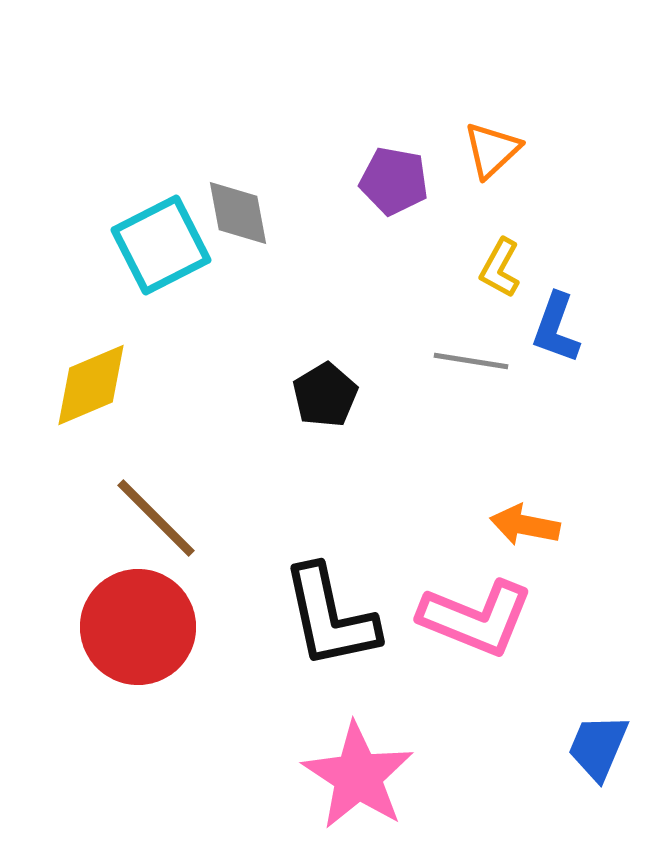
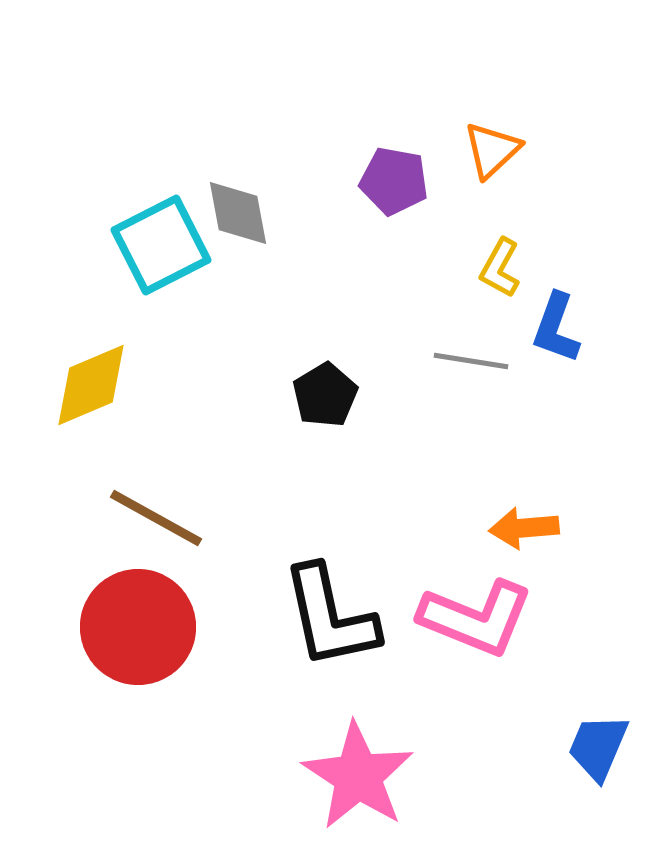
brown line: rotated 16 degrees counterclockwise
orange arrow: moved 1 px left, 3 px down; rotated 16 degrees counterclockwise
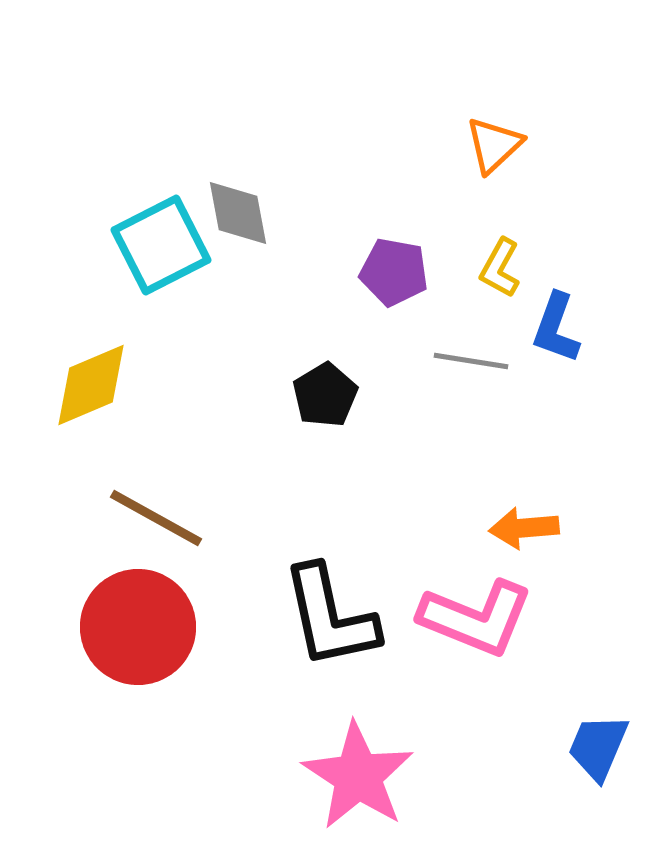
orange triangle: moved 2 px right, 5 px up
purple pentagon: moved 91 px down
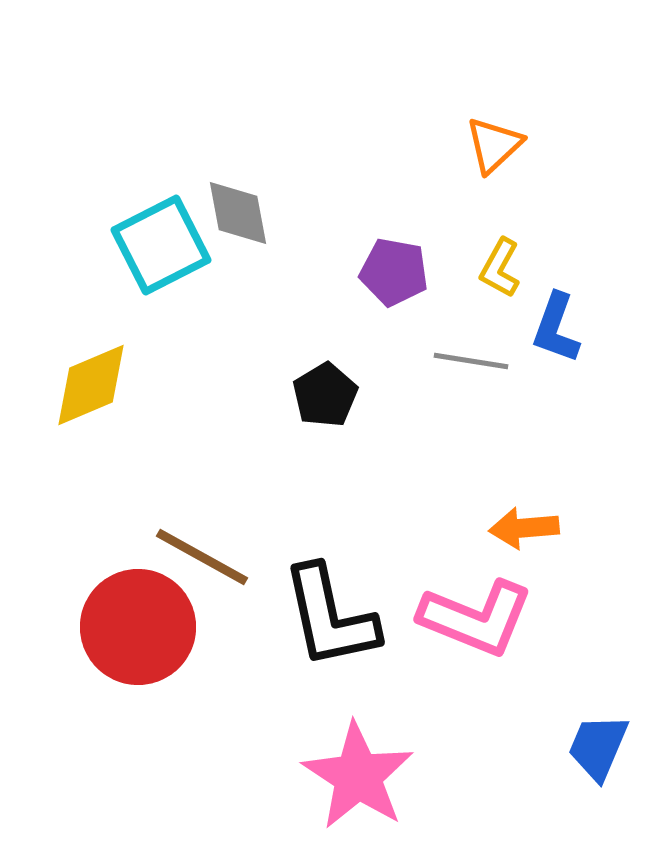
brown line: moved 46 px right, 39 px down
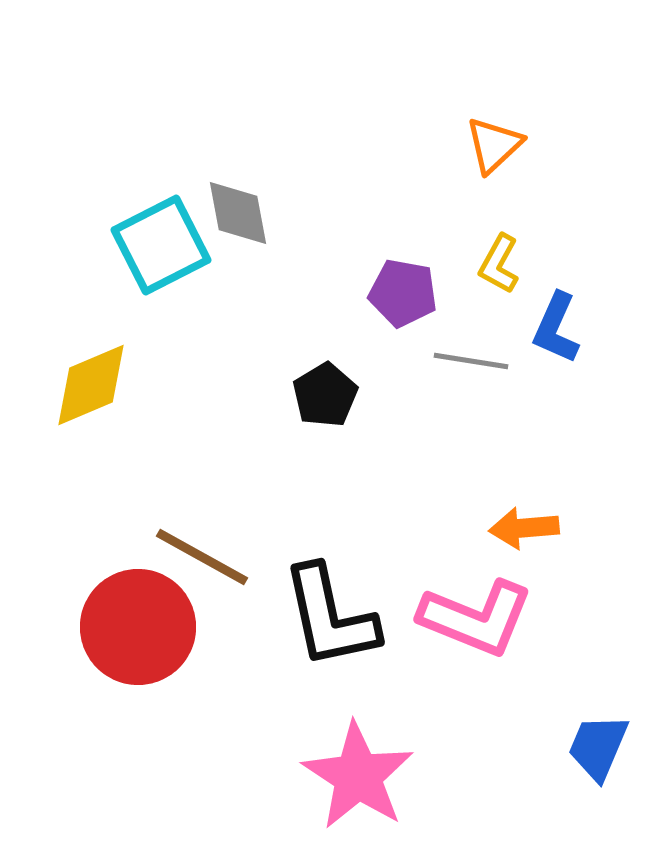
yellow L-shape: moved 1 px left, 4 px up
purple pentagon: moved 9 px right, 21 px down
blue L-shape: rotated 4 degrees clockwise
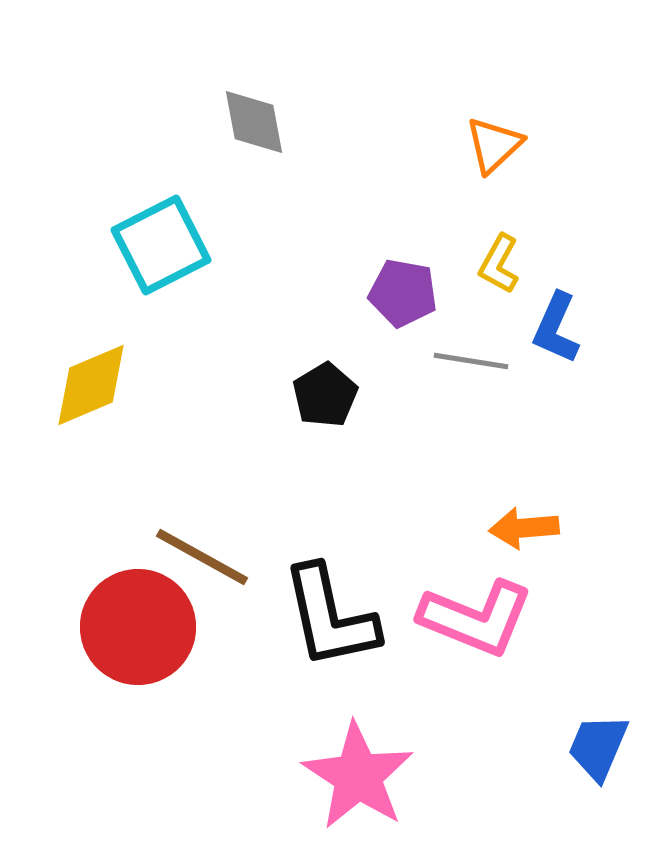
gray diamond: moved 16 px right, 91 px up
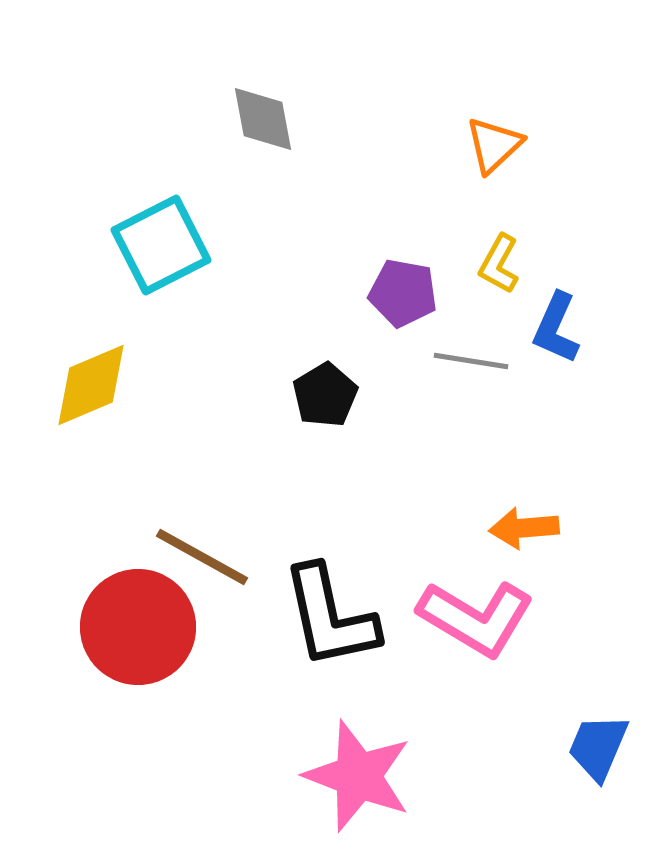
gray diamond: moved 9 px right, 3 px up
pink L-shape: rotated 9 degrees clockwise
pink star: rotated 12 degrees counterclockwise
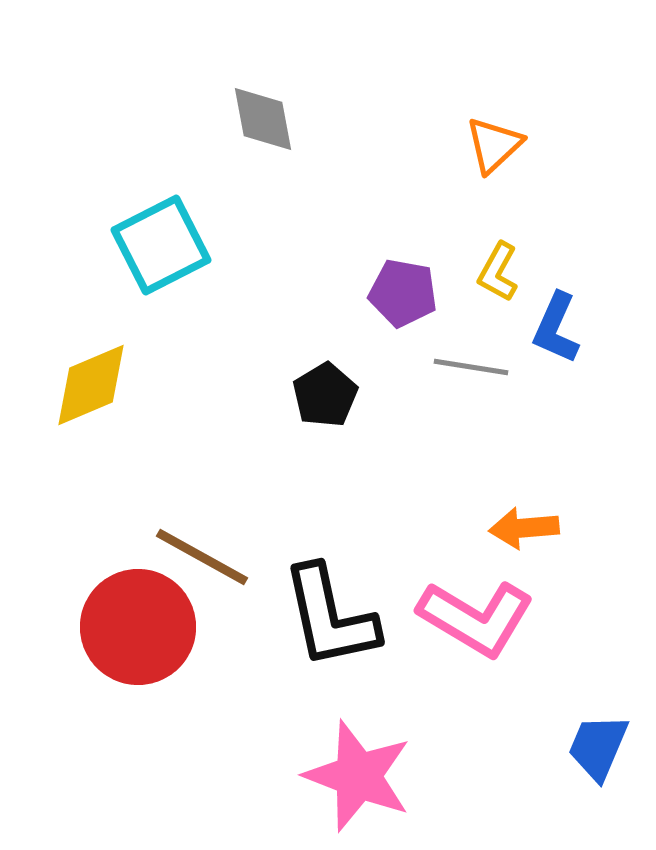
yellow L-shape: moved 1 px left, 8 px down
gray line: moved 6 px down
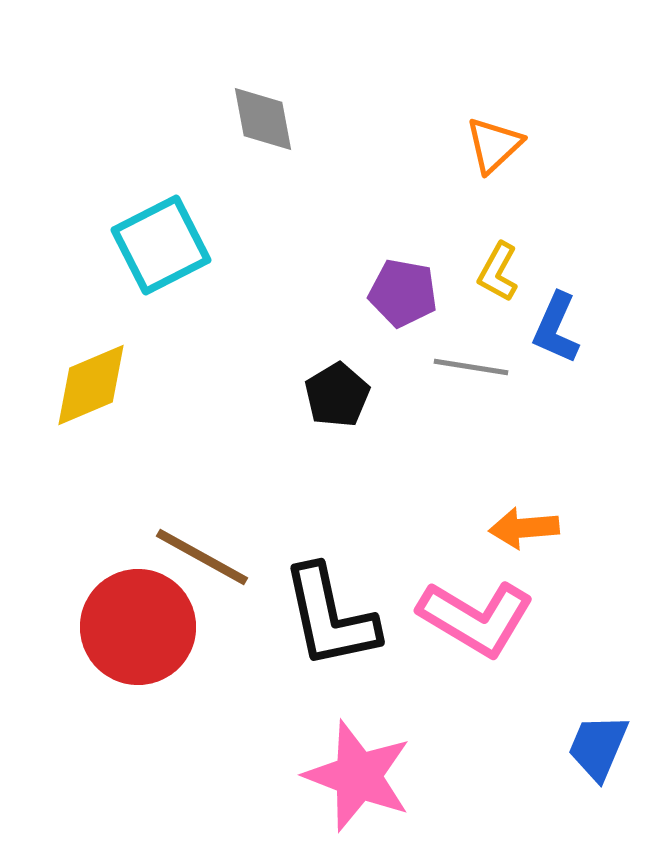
black pentagon: moved 12 px right
